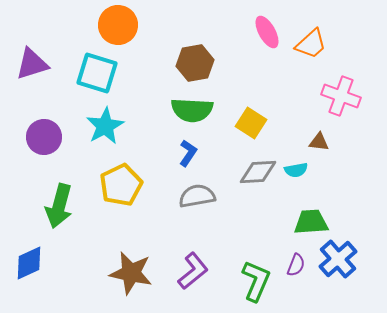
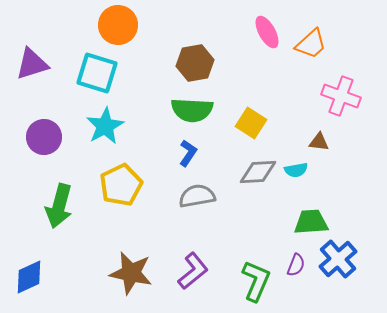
blue diamond: moved 14 px down
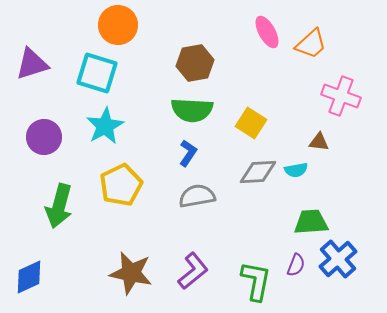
green L-shape: rotated 12 degrees counterclockwise
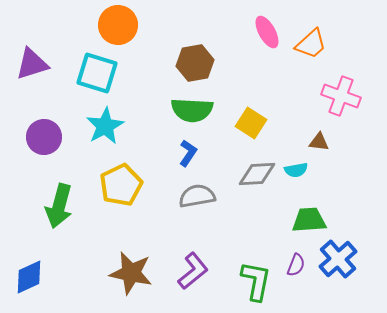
gray diamond: moved 1 px left, 2 px down
green trapezoid: moved 2 px left, 2 px up
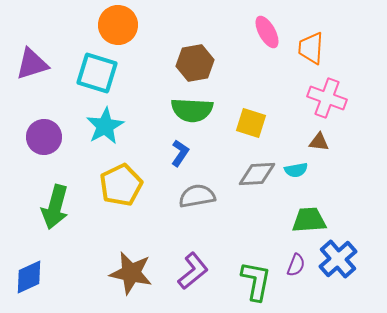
orange trapezoid: moved 4 px down; rotated 136 degrees clockwise
pink cross: moved 14 px left, 2 px down
yellow square: rotated 16 degrees counterclockwise
blue L-shape: moved 8 px left
green arrow: moved 4 px left, 1 px down
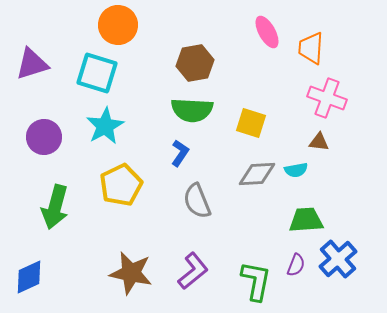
gray semicircle: moved 5 px down; rotated 102 degrees counterclockwise
green trapezoid: moved 3 px left
